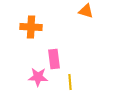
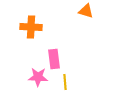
yellow line: moved 5 px left
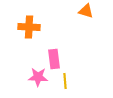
orange cross: moved 2 px left
yellow line: moved 1 px up
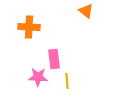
orange triangle: rotated 21 degrees clockwise
yellow line: moved 2 px right
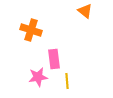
orange triangle: moved 1 px left
orange cross: moved 2 px right, 3 px down; rotated 15 degrees clockwise
pink star: rotated 12 degrees counterclockwise
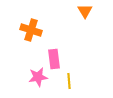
orange triangle: rotated 21 degrees clockwise
yellow line: moved 2 px right
